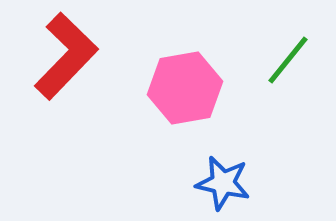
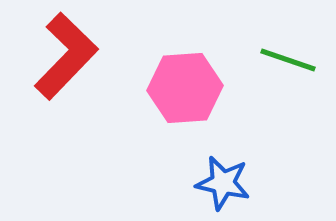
green line: rotated 70 degrees clockwise
pink hexagon: rotated 6 degrees clockwise
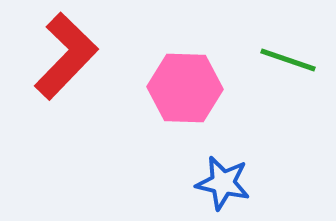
pink hexagon: rotated 6 degrees clockwise
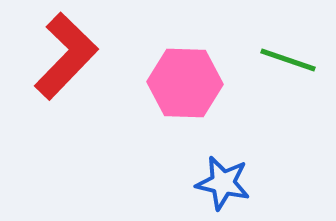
pink hexagon: moved 5 px up
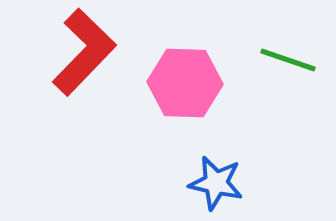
red L-shape: moved 18 px right, 4 px up
blue star: moved 7 px left
